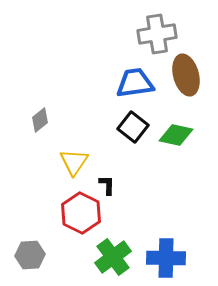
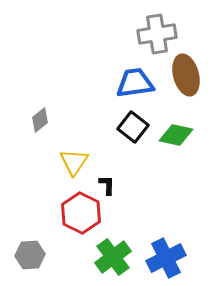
blue cross: rotated 27 degrees counterclockwise
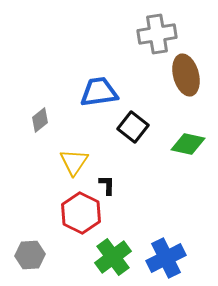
blue trapezoid: moved 36 px left, 9 px down
green diamond: moved 12 px right, 9 px down
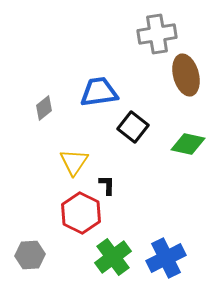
gray diamond: moved 4 px right, 12 px up
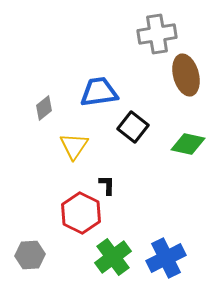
yellow triangle: moved 16 px up
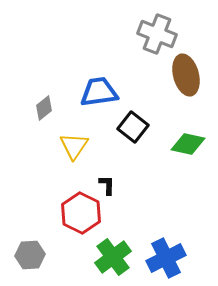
gray cross: rotated 30 degrees clockwise
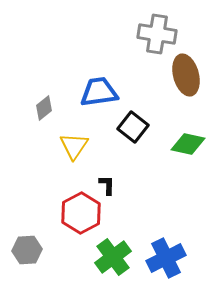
gray cross: rotated 12 degrees counterclockwise
red hexagon: rotated 6 degrees clockwise
gray hexagon: moved 3 px left, 5 px up
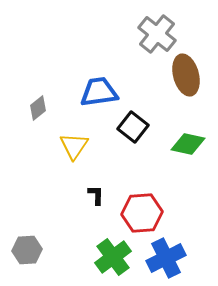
gray cross: rotated 30 degrees clockwise
gray diamond: moved 6 px left
black L-shape: moved 11 px left, 10 px down
red hexagon: moved 61 px right; rotated 24 degrees clockwise
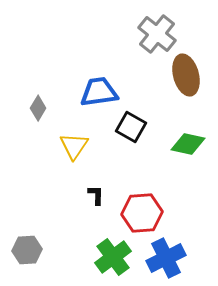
gray diamond: rotated 20 degrees counterclockwise
black square: moved 2 px left; rotated 8 degrees counterclockwise
